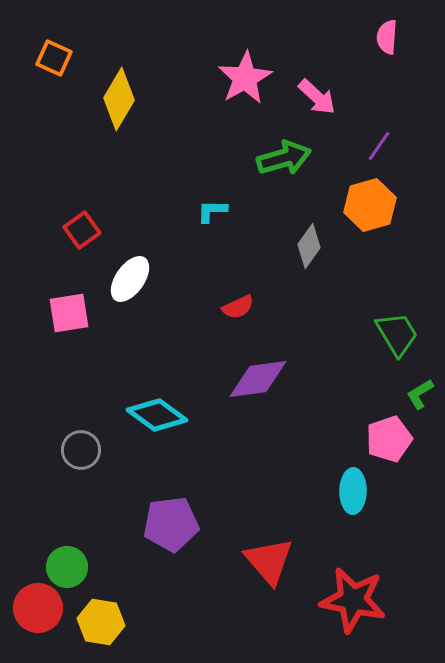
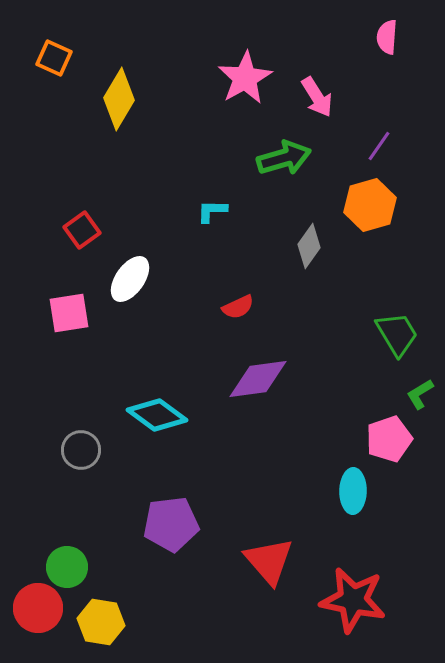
pink arrow: rotated 15 degrees clockwise
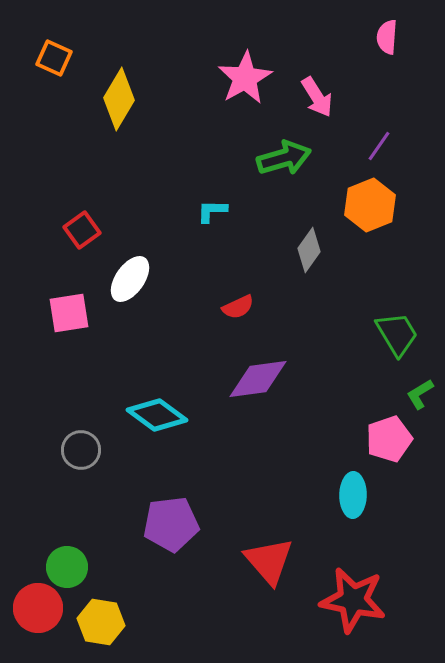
orange hexagon: rotated 6 degrees counterclockwise
gray diamond: moved 4 px down
cyan ellipse: moved 4 px down
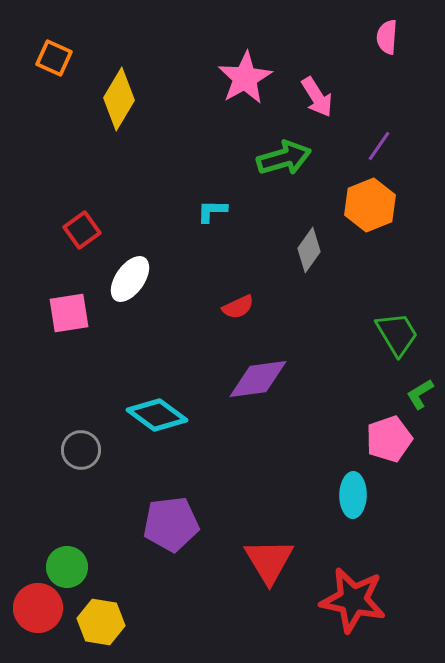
red triangle: rotated 10 degrees clockwise
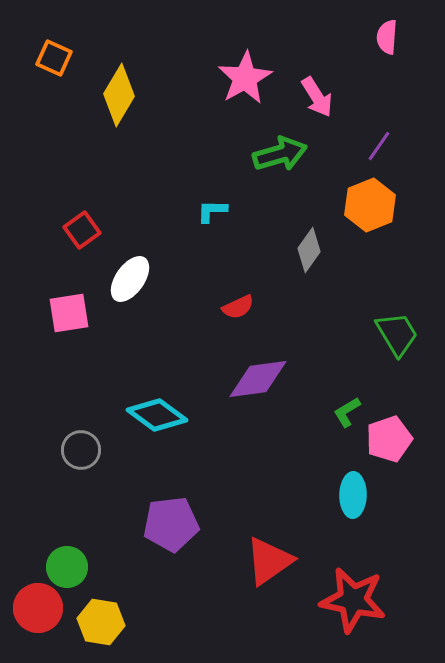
yellow diamond: moved 4 px up
green arrow: moved 4 px left, 4 px up
green L-shape: moved 73 px left, 18 px down
red triangle: rotated 26 degrees clockwise
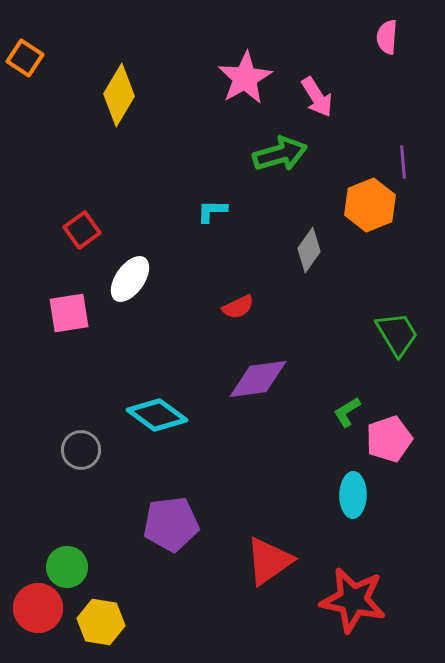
orange square: moved 29 px left; rotated 9 degrees clockwise
purple line: moved 24 px right, 16 px down; rotated 40 degrees counterclockwise
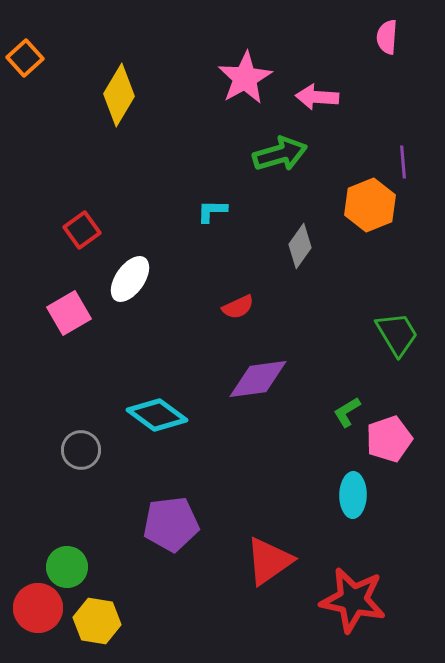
orange square: rotated 15 degrees clockwise
pink arrow: rotated 126 degrees clockwise
gray diamond: moved 9 px left, 4 px up
pink square: rotated 21 degrees counterclockwise
yellow hexagon: moved 4 px left, 1 px up
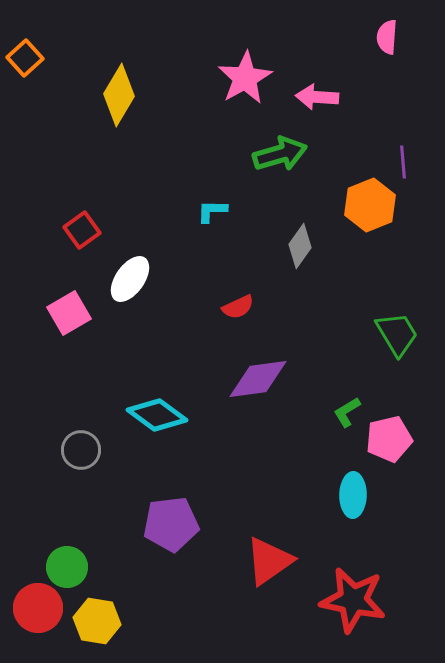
pink pentagon: rotated 6 degrees clockwise
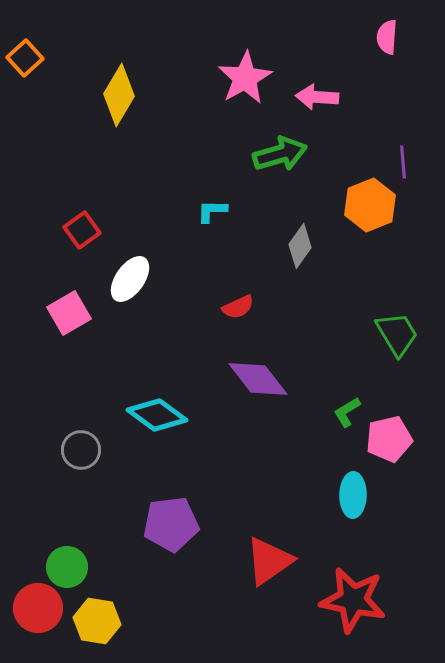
purple diamond: rotated 60 degrees clockwise
